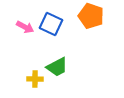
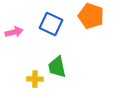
pink arrow: moved 11 px left, 5 px down; rotated 42 degrees counterclockwise
green trapezoid: rotated 105 degrees clockwise
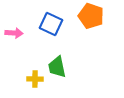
pink arrow: moved 1 px down; rotated 18 degrees clockwise
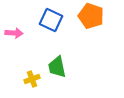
blue square: moved 4 px up
yellow cross: moved 3 px left; rotated 21 degrees counterclockwise
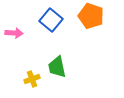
blue square: rotated 15 degrees clockwise
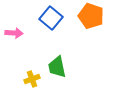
blue square: moved 2 px up
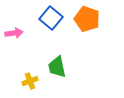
orange pentagon: moved 4 px left, 3 px down
pink arrow: rotated 12 degrees counterclockwise
yellow cross: moved 2 px left, 2 px down
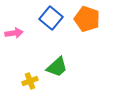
green trapezoid: rotated 120 degrees counterclockwise
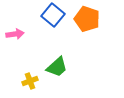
blue square: moved 2 px right, 3 px up
pink arrow: moved 1 px right, 1 px down
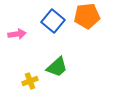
blue square: moved 6 px down
orange pentagon: moved 3 px up; rotated 25 degrees counterclockwise
pink arrow: moved 2 px right
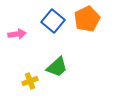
orange pentagon: moved 3 px down; rotated 20 degrees counterclockwise
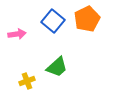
yellow cross: moved 3 px left
